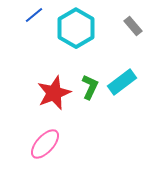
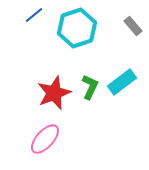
cyan hexagon: moved 1 px right; rotated 12 degrees clockwise
pink ellipse: moved 5 px up
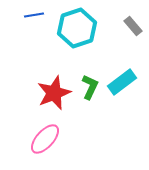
blue line: rotated 30 degrees clockwise
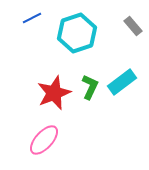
blue line: moved 2 px left, 3 px down; rotated 18 degrees counterclockwise
cyan hexagon: moved 5 px down
pink ellipse: moved 1 px left, 1 px down
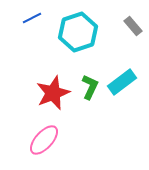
cyan hexagon: moved 1 px right, 1 px up
red star: moved 1 px left
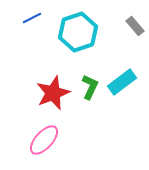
gray rectangle: moved 2 px right
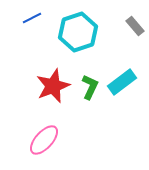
red star: moved 7 px up
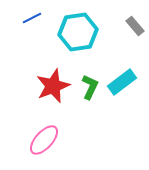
cyan hexagon: rotated 9 degrees clockwise
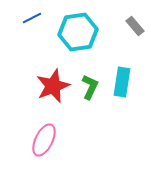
cyan rectangle: rotated 44 degrees counterclockwise
pink ellipse: rotated 16 degrees counterclockwise
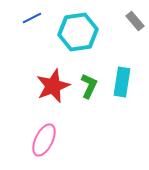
gray rectangle: moved 5 px up
green L-shape: moved 1 px left, 1 px up
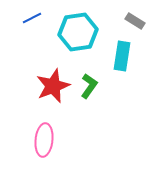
gray rectangle: rotated 18 degrees counterclockwise
cyan rectangle: moved 26 px up
green L-shape: rotated 10 degrees clockwise
pink ellipse: rotated 20 degrees counterclockwise
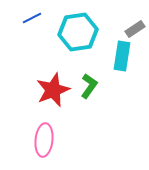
gray rectangle: moved 8 px down; rotated 66 degrees counterclockwise
red star: moved 4 px down
